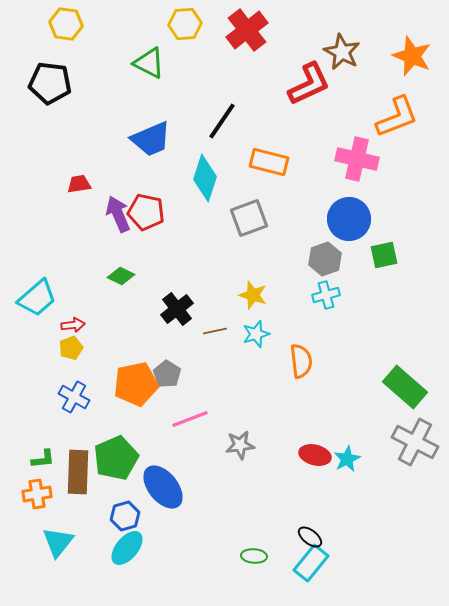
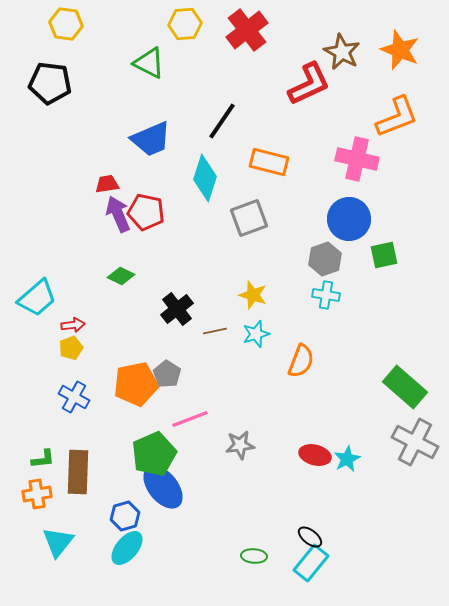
orange star at (412, 56): moved 12 px left, 6 px up
red trapezoid at (79, 184): moved 28 px right
cyan cross at (326, 295): rotated 24 degrees clockwise
orange semicircle at (301, 361): rotated 28 degrees clockwise
green pentagon at (116, 458): moved 38 px right, 4 px up
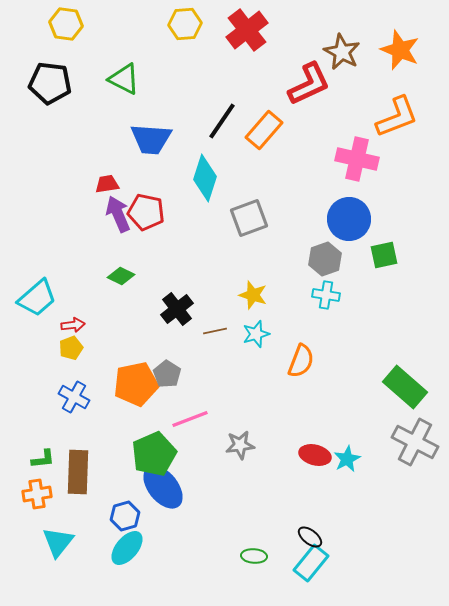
green triangle at (149, 63): moved 25 px left, 16 px down
blue trapezoid at (151, 139): rotated 27 degrees clockwise
orange rectangle at (269, 162): moved 5 px left, 32 px up; rotated 63 degrees counterclockwise
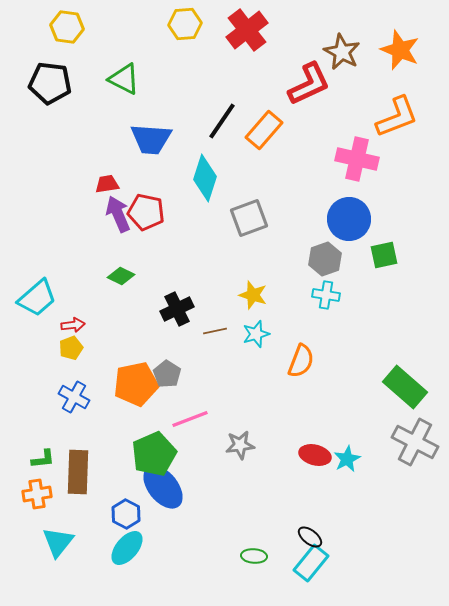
yellow hexagon at (66, 24): moved 1 px right, 3 px down
black cross at (177, 309): rotated 12 degrees clockwise
blue hexagon at (125, 516): moved 1 px right, 2 px up; rotated 16 degrees counterclockwise
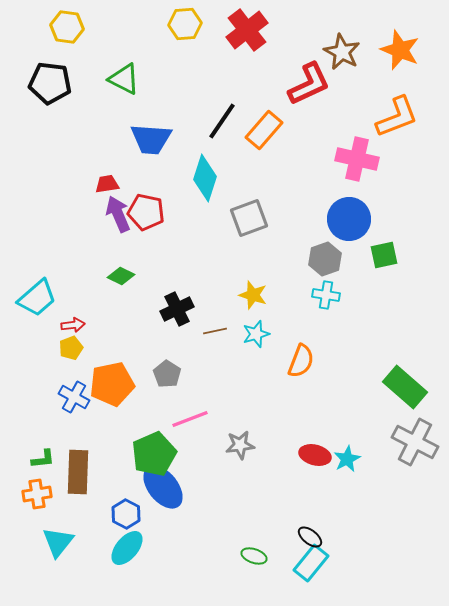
orange pentagon at (136, 384): moved 24 px left
green ellipse at (254, 556): rotated 15 degrees clockwise
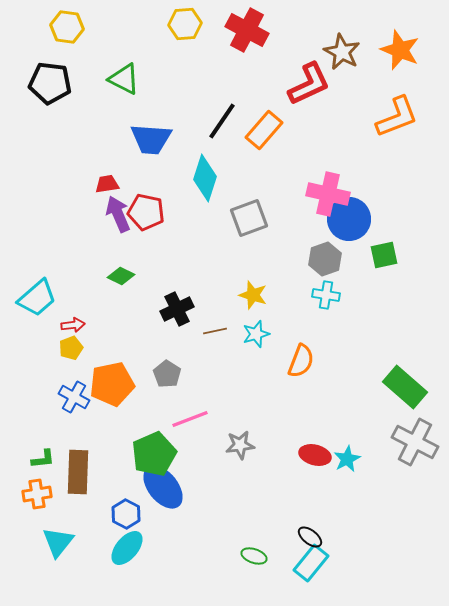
red cross at (247, 30): rotated 24 degrees counterclockwise
pink cross at (357, 159): moved 29 px left, 35 px down
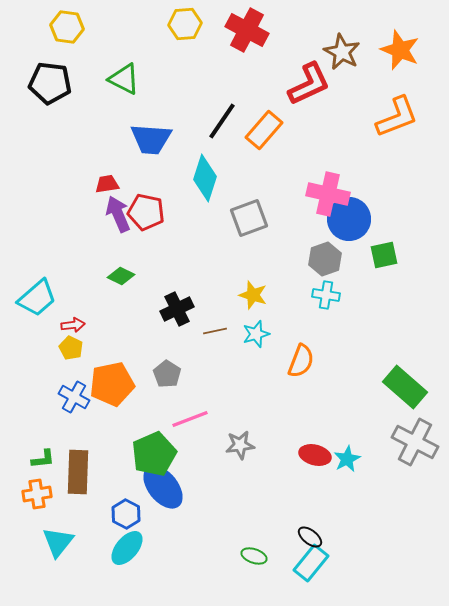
yellow pentagon at (71, 348): rotated 25 degrees counterclockwise
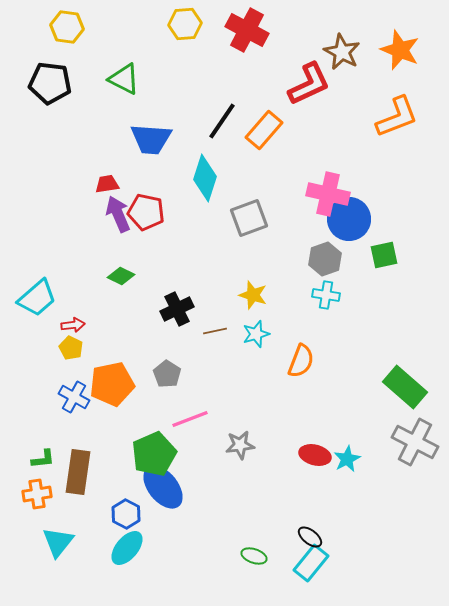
brown rectangle at (78, 472): rotated 6 degrees clockwise
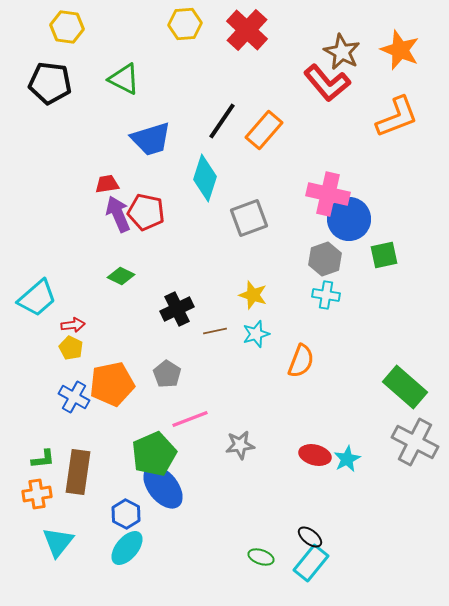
red cross at (247, 30): rotated 15 degrees clockwise
red L-shape at (309, 84): moved 18 px right, 1 px up; rotated 75 degrees clockwise
blue trapezoid at (151, 139): rotated 21 degrees counterclockwise
green ellipse at (254, 556): moved 7 px right, 1 px down
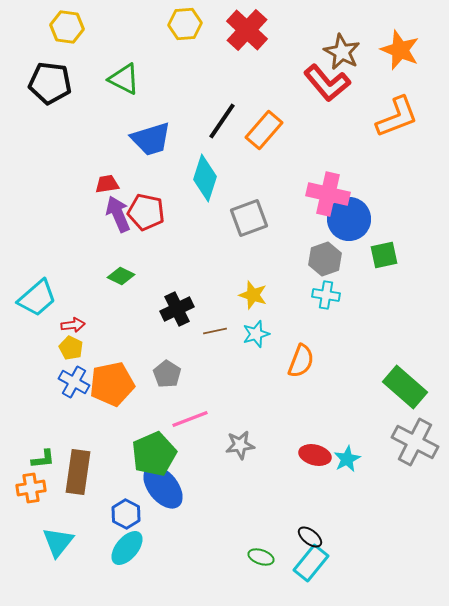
blue cross at (74, 397): moved 15 px up
orange cross at (37, 494): moved 6 px left, 6 px up
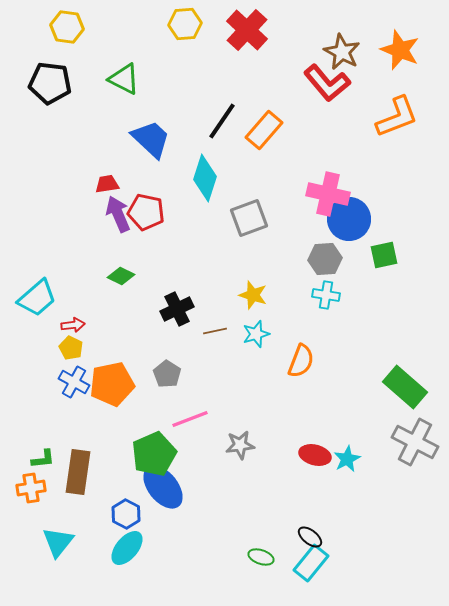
blue trapezoid at (151, 139): rotated 120 degrees counterclockwise
gray hexagon at (325, 259): rotated 16 degrees clockwise
